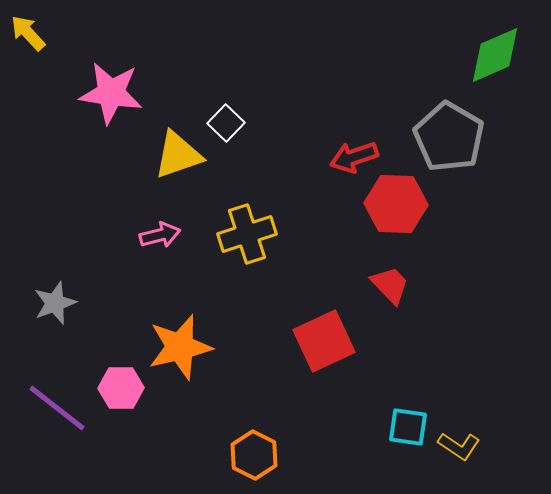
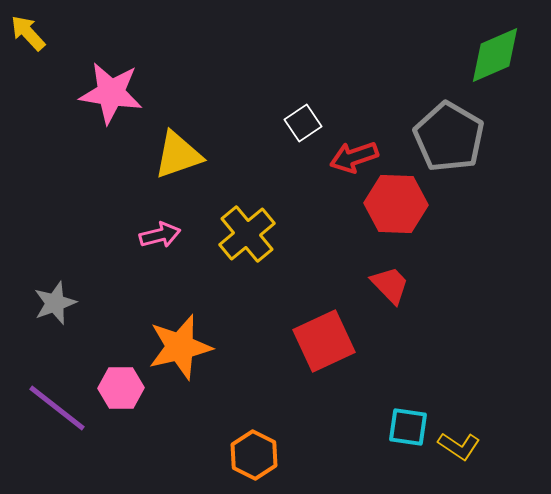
white square: moved 77 px right; rotated 12 degrees clockwise
yellow cross: rotated 22 degrees counterclockwise
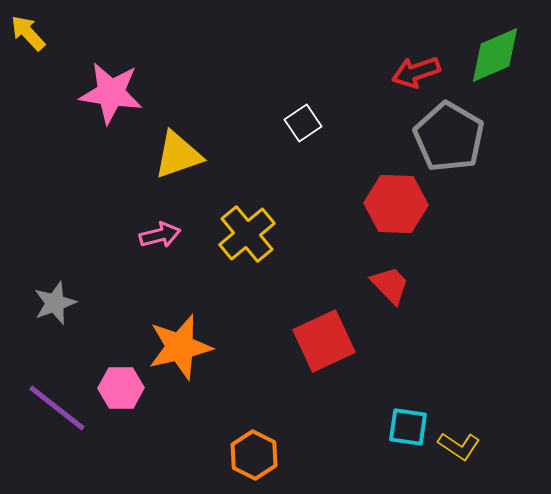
red arrow: moved 62 px right, 85 px up
